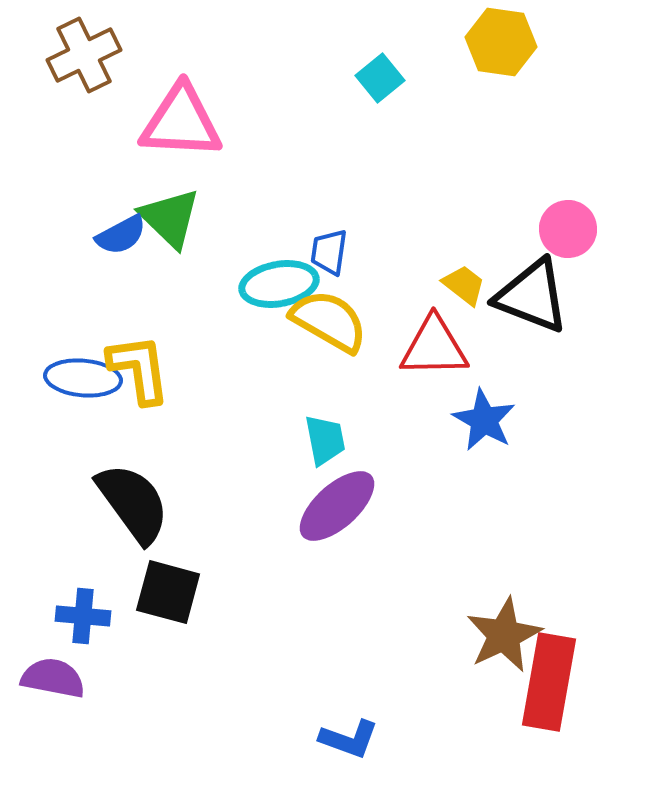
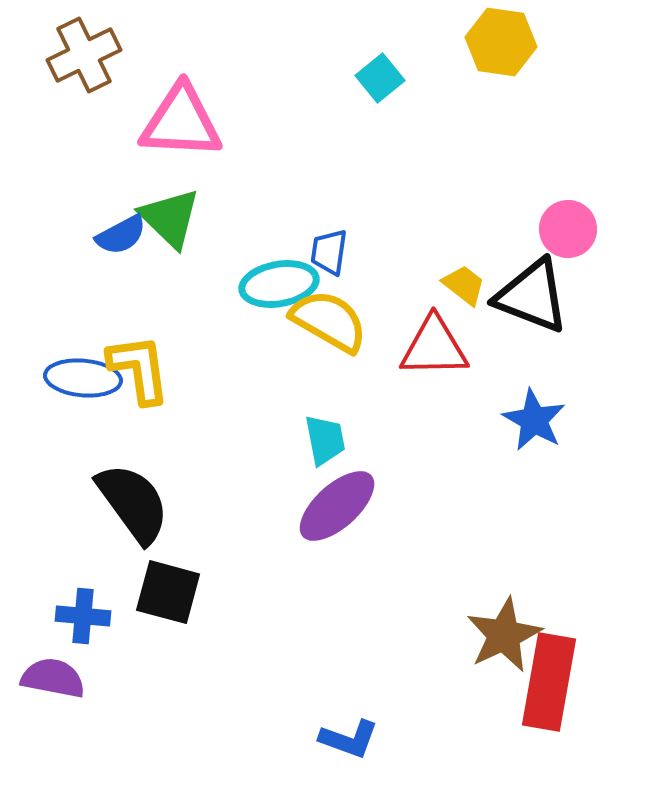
blue star: moved 50 px right
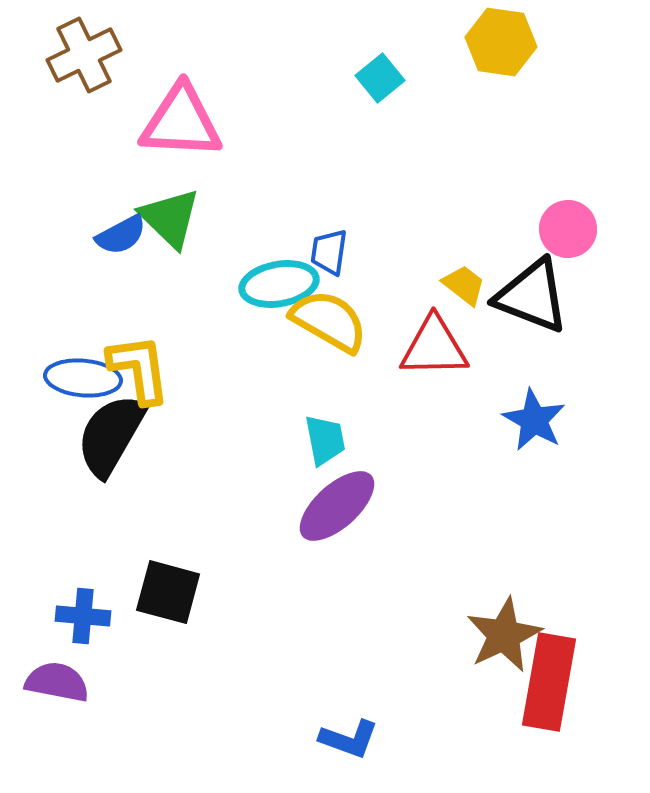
black semicircle: moved 22 px left, 68 px up; rotated 114 degrees counterclockwise
purple semicircle: moved 4 px right, 4 px down
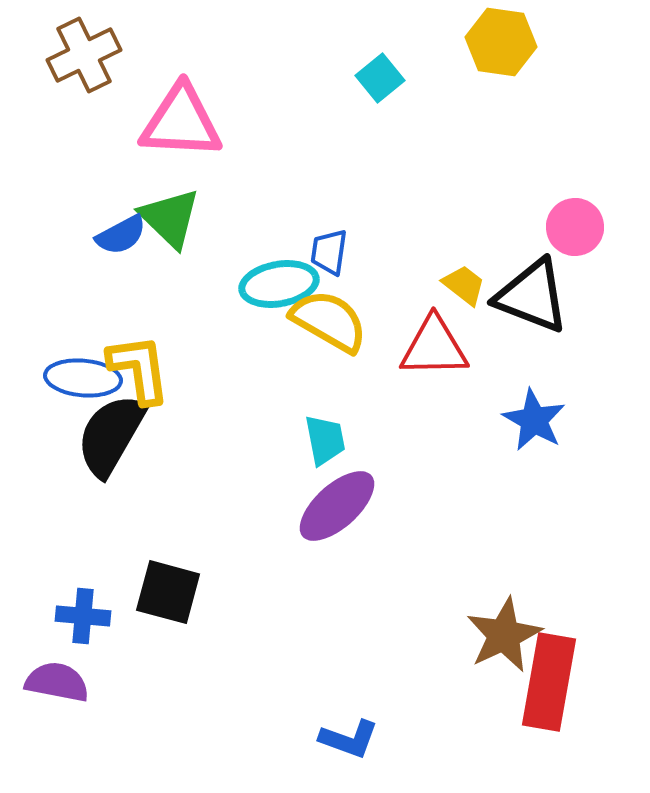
pink circle: moved 7 px right, 2 px up
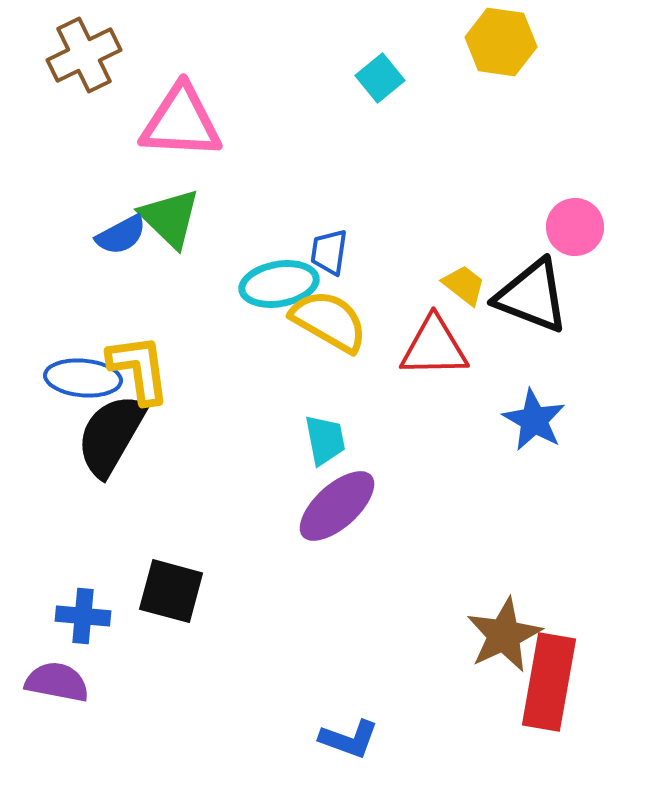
black square: moved 3 px right, 1 px up
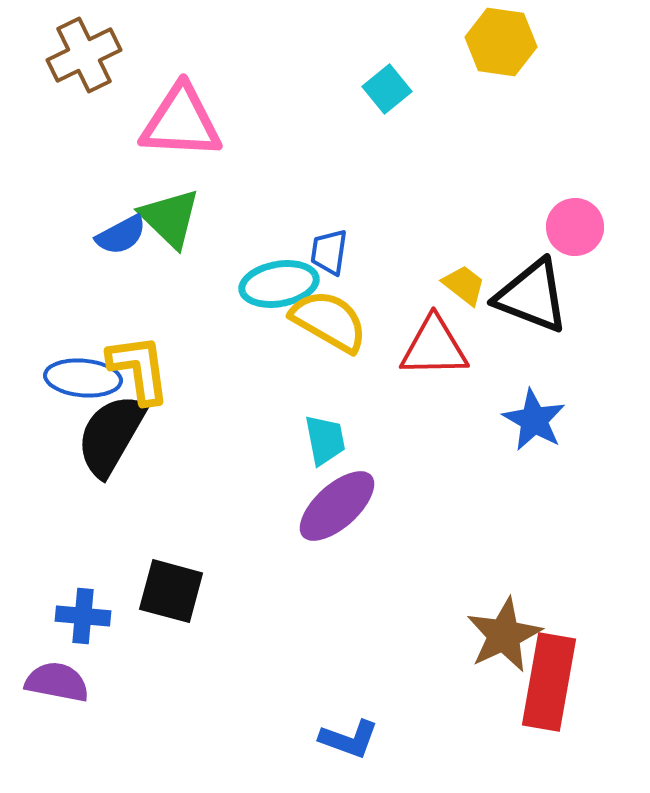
cyan square: moved 7 px right, 11 px down
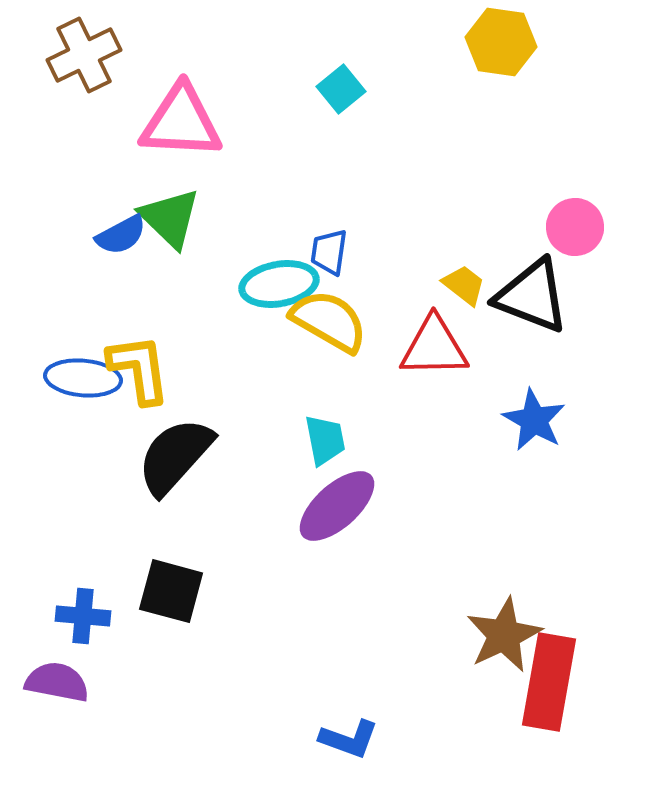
cyan square: moved 46 px left
black semicircle: moved 64 px right, 21 px down; rotated 12 degrees clockwise
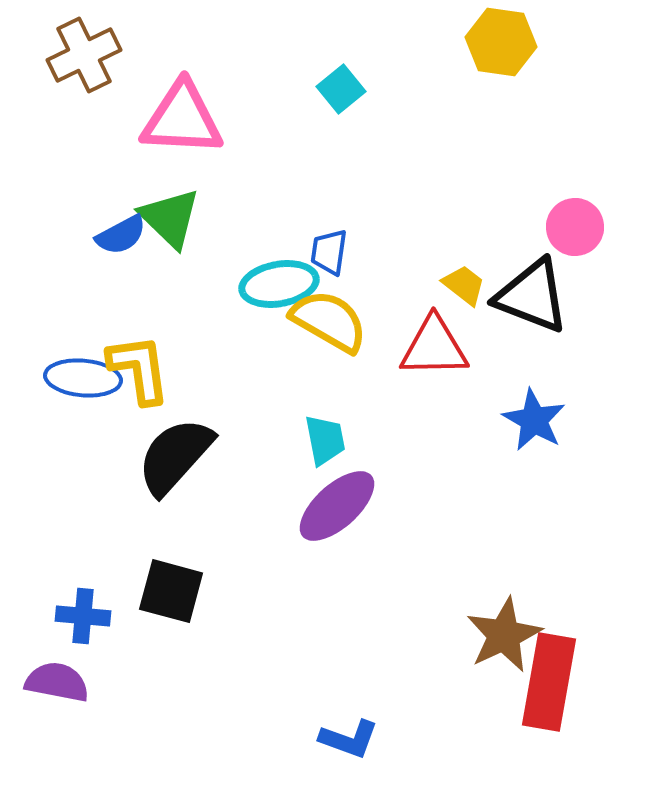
pink triangle: moved 1 px right, 3 px up
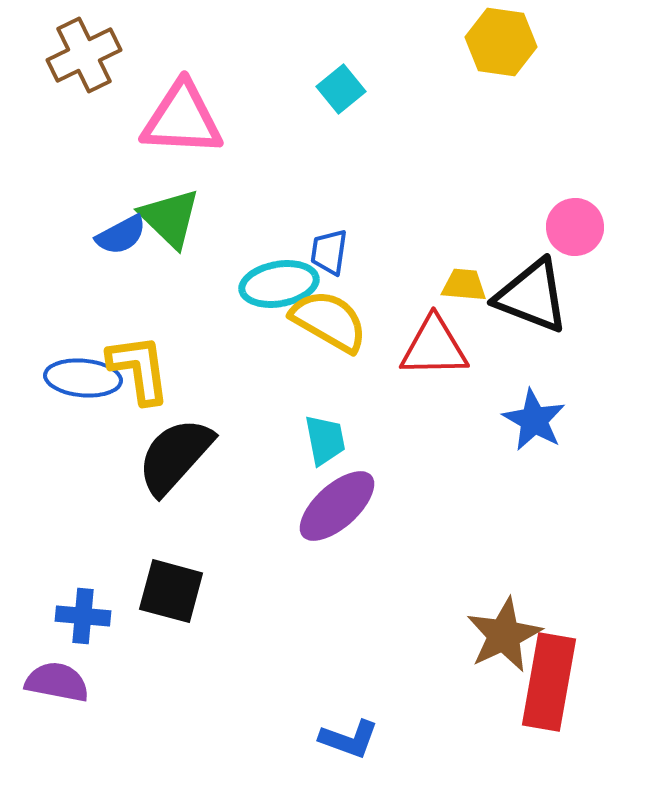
yellow trapezoid: rotated 33 degrees counterclockwise
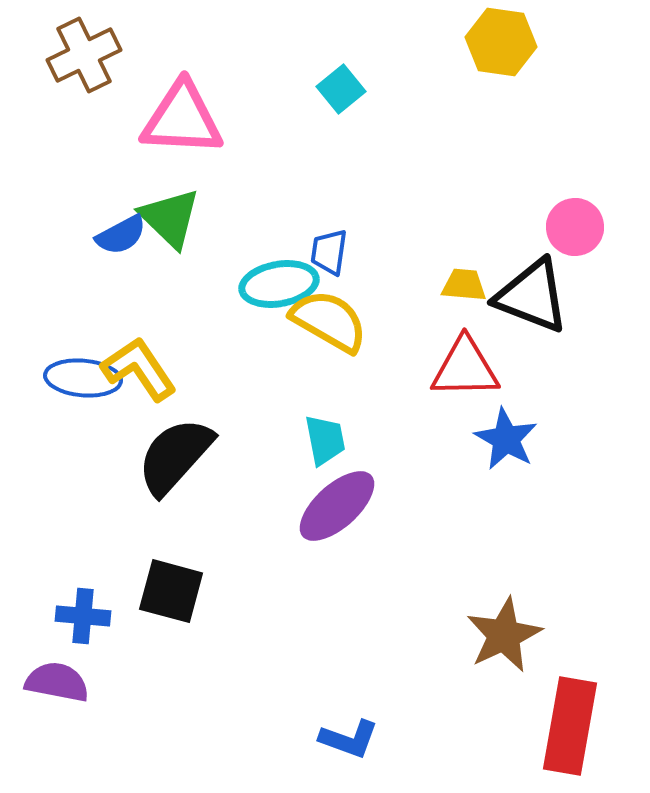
red triangle: moved 31 px right, 21 px down
yellow L-shape: rotated 26 degrees counterclockwise
blue star: moved 28 px left, 19 px down
red rectangle: moved 21 px right, 44 px down
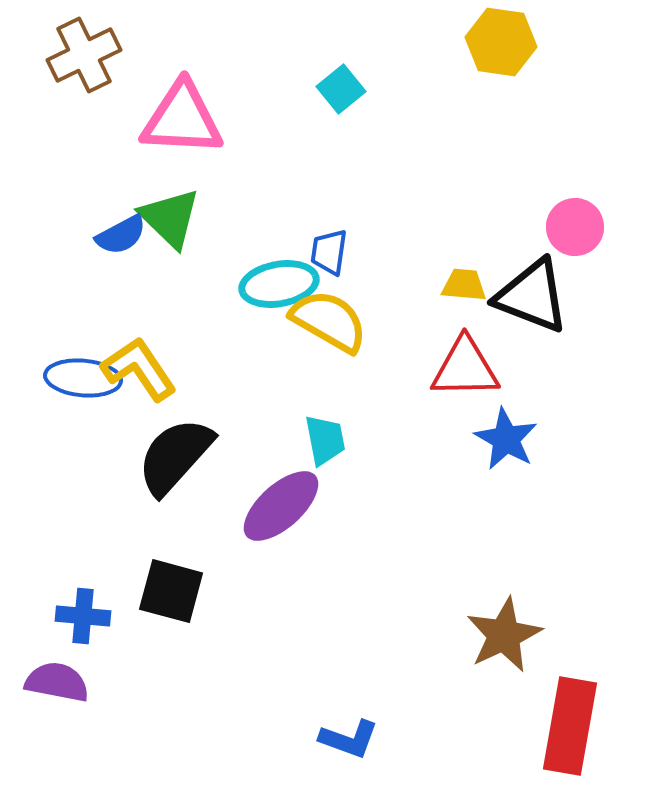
purple ellipse: moved 56 px left
